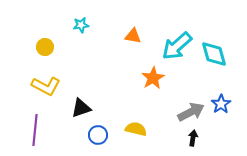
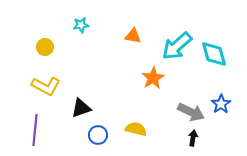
gray arrow: rotated 52 degrees clockwise
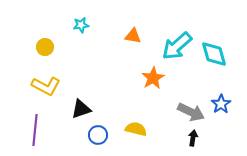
black triangle: moved 1 px down
